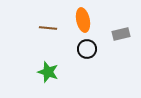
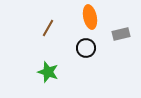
orange ellipse: moved 7 px right, 3 px up
brown line: rotated 66 degrees counterclockwise
black circle: moved 1 px left, 1 px up
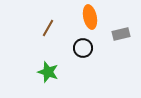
black circle: moved 3 px left
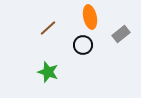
brown line: rotated 18 degrees clockwise
gray rectangle: rotated 24 degrees counterclockwise
black circle: moved 3 px up
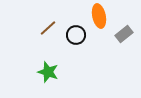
orange ellipse: moved 9 px right, 1 px up
gray rectangle: moved 3 px right
black circle: moved 7 px left, 10 px up
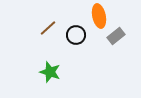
gray rectangle: moved 8 px left, 2 px down
green star: moved 2 px right
